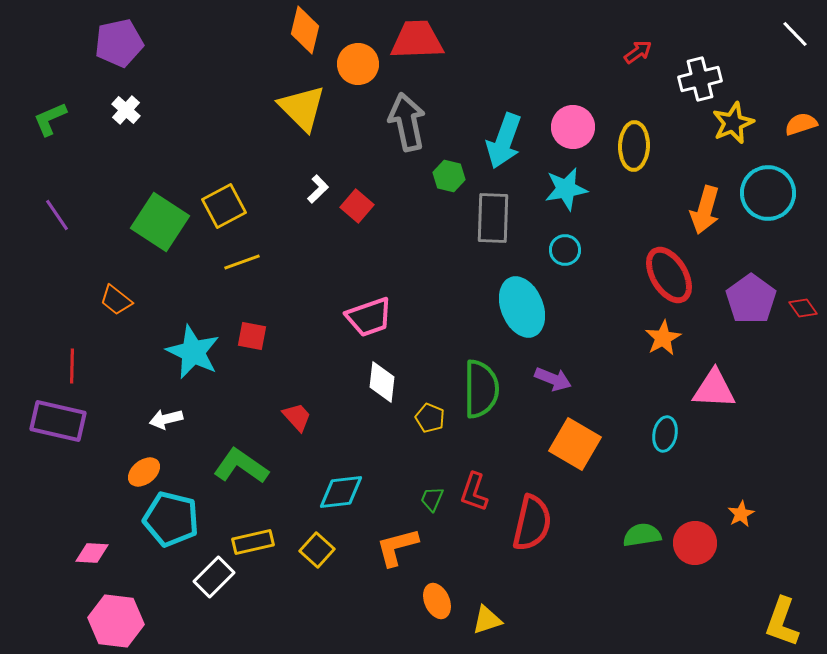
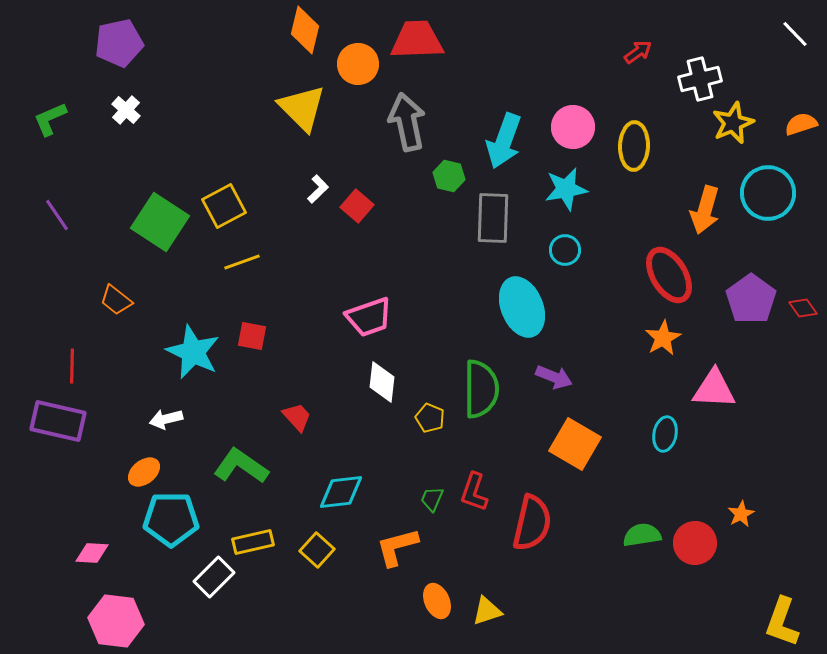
purple arrow at (553, 379): moved 1 px right, 2 px up
cyan pentagon at (171, 519): rotated 14 degrees counterclockwise
yellow triangle at (487, 620): moved 9 px up
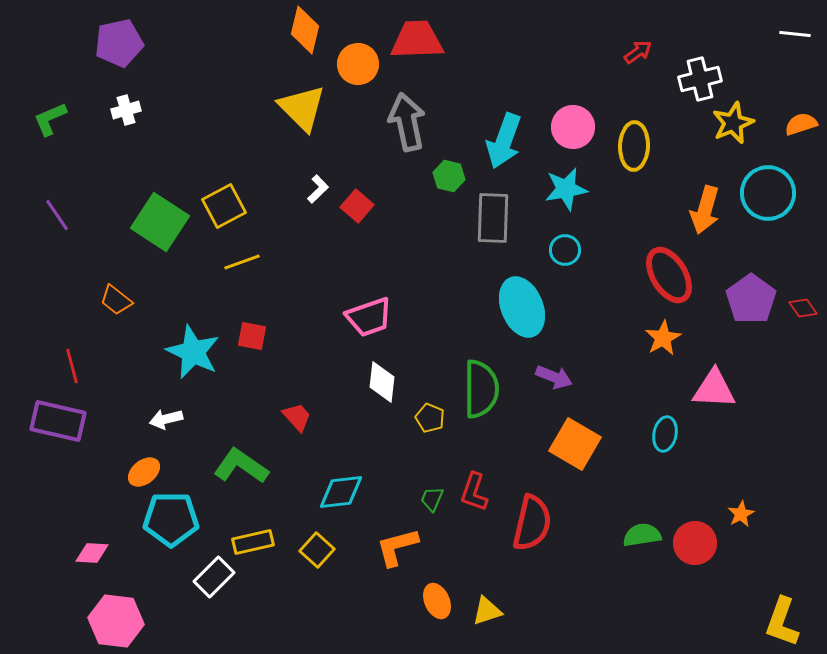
white line at (795, 34): rotated 40 degrees counterclockwise
white cross at (126, 110): rotated 32 degrees clockwise
red line at (72, 366): rotated 16 degrees counterclockwise
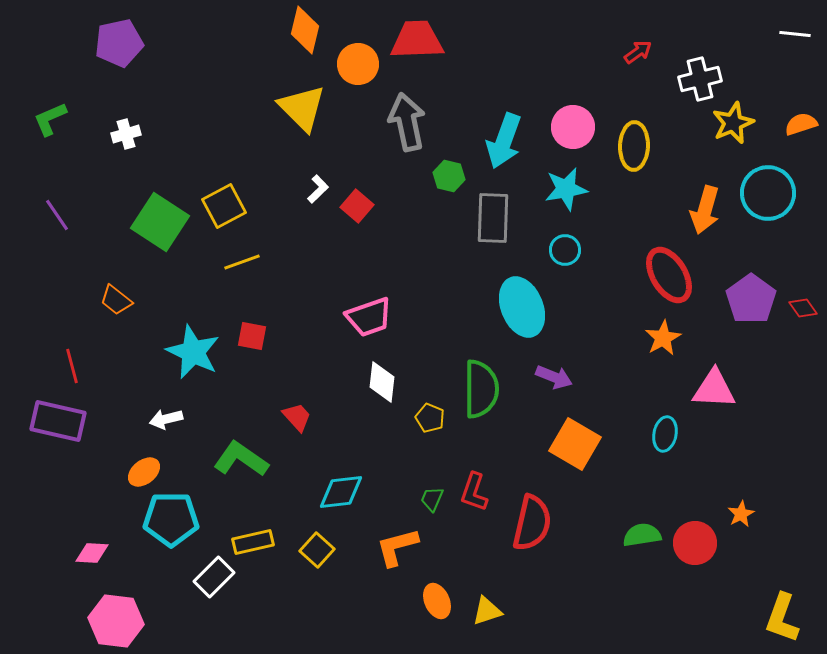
white cross at (126, 110): moved 24 px down
green L-shape at (241, 466): moved 7 px up
yellow L-shape at (782, 622): moved 4 px up
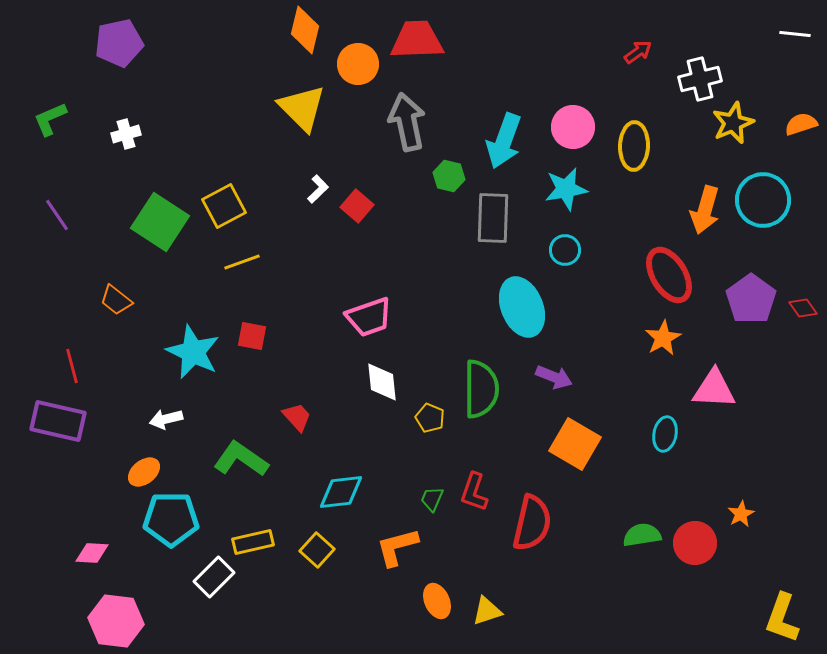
cyan circle at (768, 193): moved 5 px left, 7 px down
white diamond at (382, 382): rotated 12 degrees counterclockwise
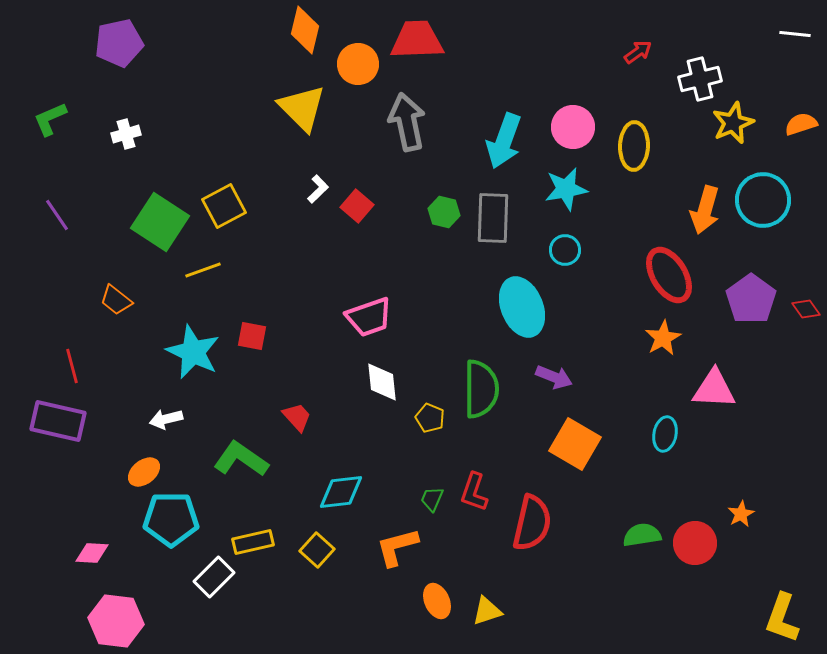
green hexagon at (449, 176): moved 5 px left, 36 px down
yellow line at (242, 262): moved 39 px left, 8 px down
red diamond at (803, 308): moved 3 px right, 1 px down
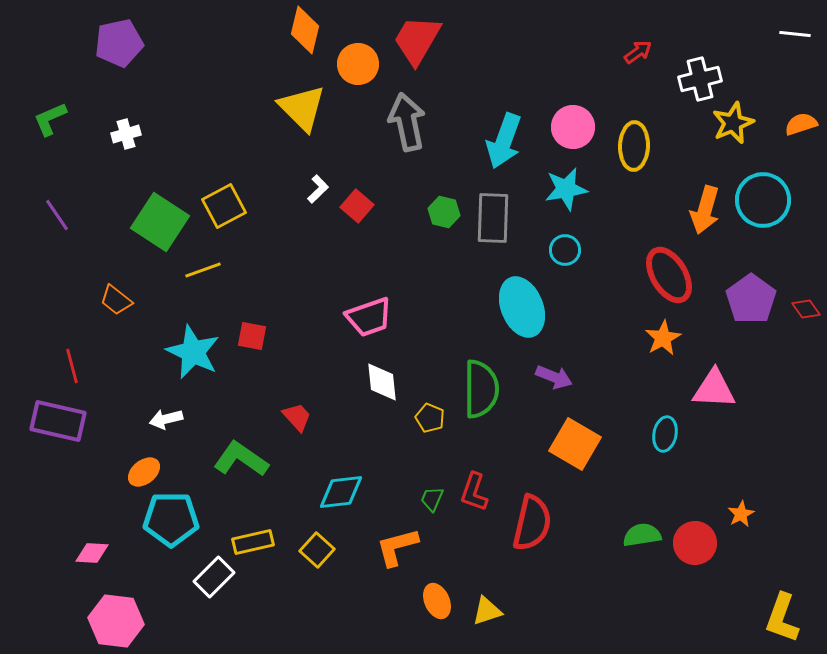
red trapezoid at (417, 40): rotated 58 degrees counterclockwise
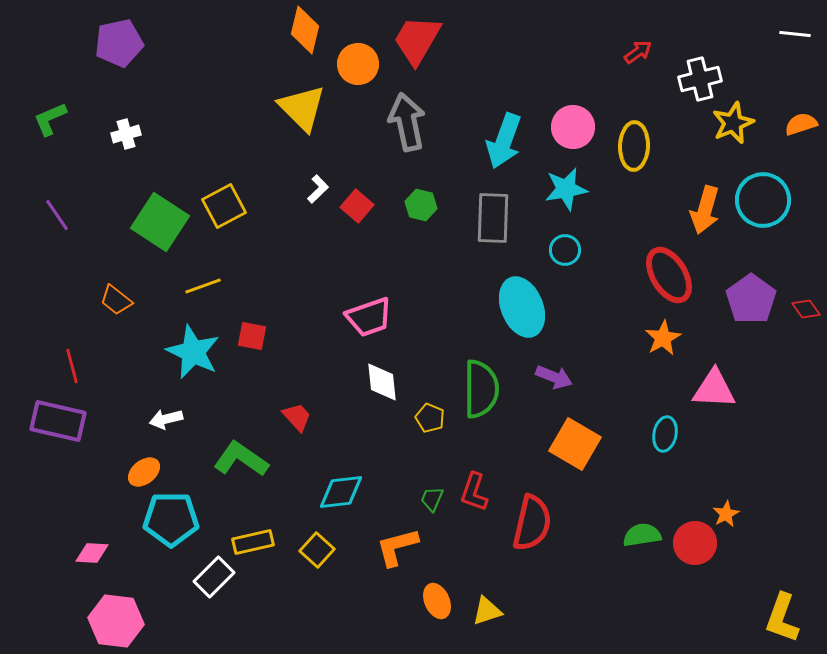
green hexagon at (444, 212): moved 23 px left, 7 px up
yellow line at (203, 270): moved 16 px down
orange star at (741, 514): moved 15 px left
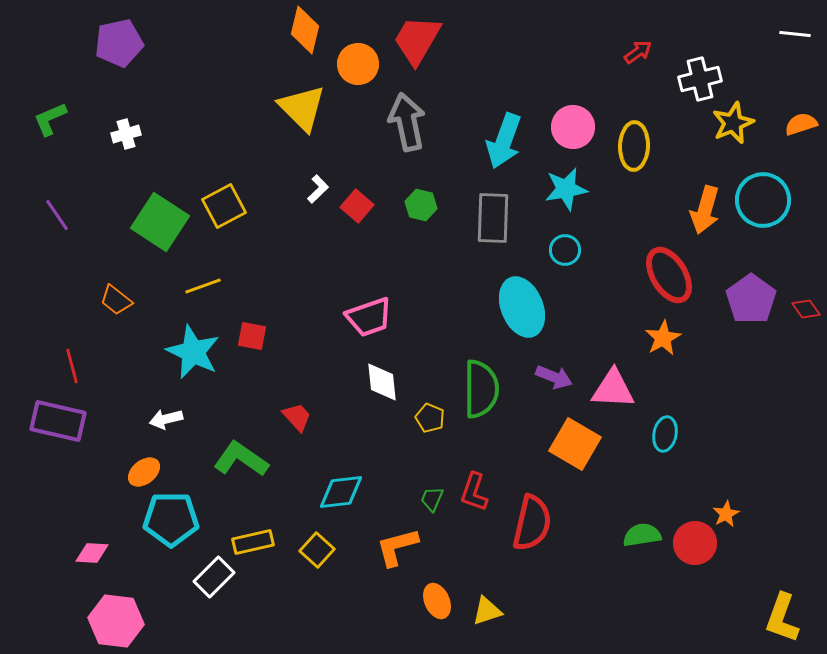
pink triangle at (714, 389): moved 101 px left
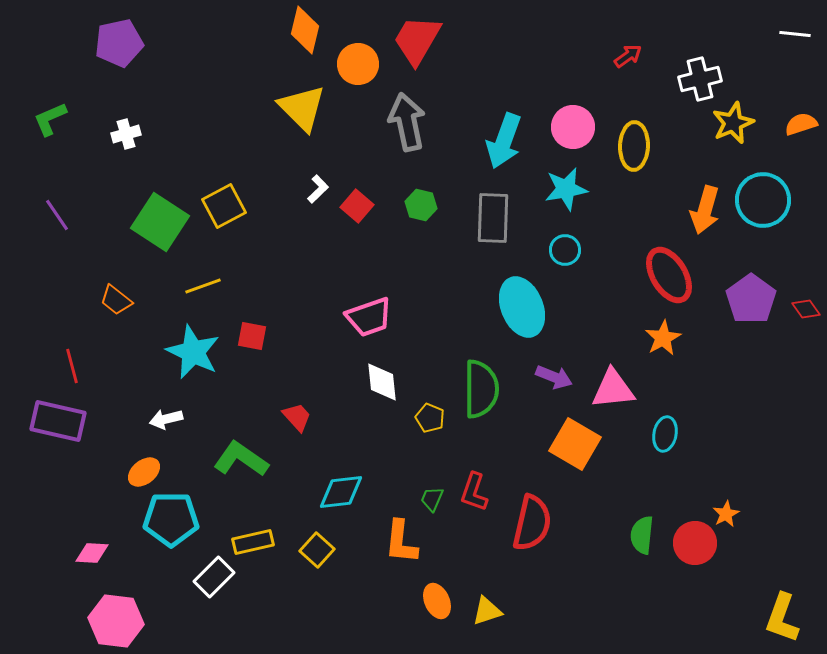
red arrow at (638, 52): moved 10 px left, 4 px down
pink triangle at (613, 389): rotated 9 degrees counterclockwise
green semicircle at (642, 535): rotated 75 degrees counterclockwise
orange L-shape at (397, 547): moved 4 px right, 5 px up; rotated 69 degrees counterclockwise
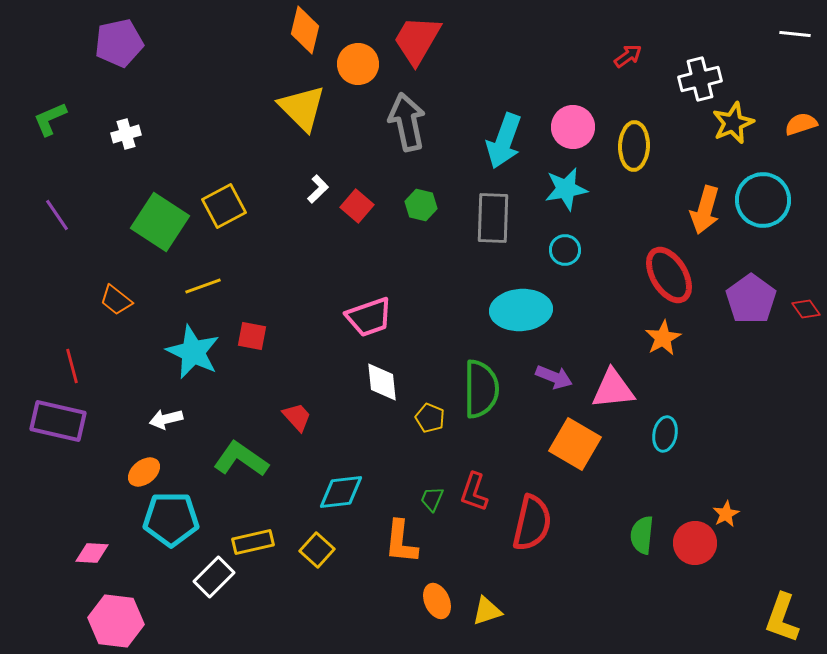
cyan ellipse at (522, 307): moved 1 px left, 3 px down; rotated 72 degrees counterclockwise
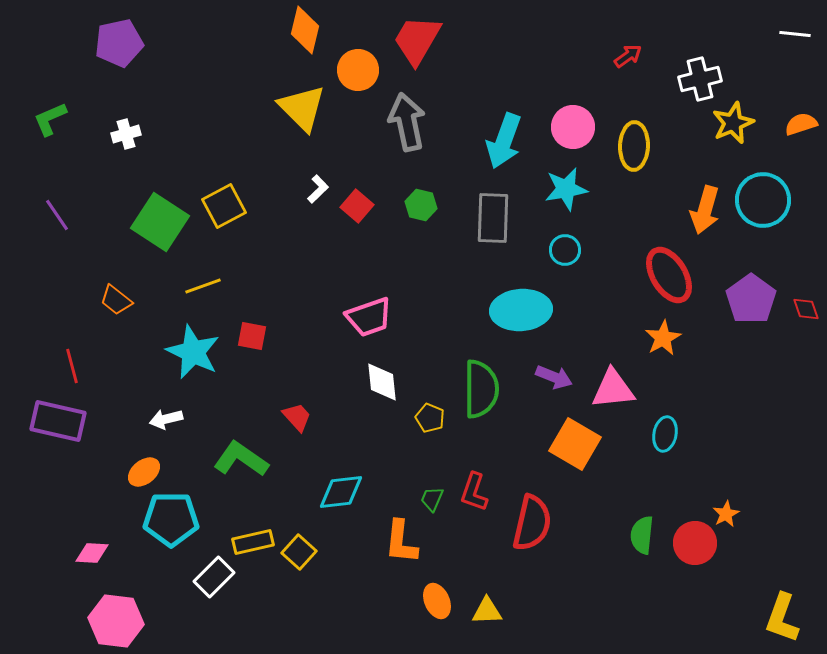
orange circle at (358, 64): moved 6 px down
red diamond at (806, 309): rotated 16 degrees clockwise
yellow square at (317, 550): moved 18 px left, 2 px down
yellow triangle at (487, 611): rotated 16 degrees clockwise
